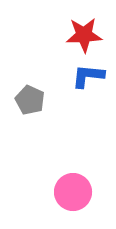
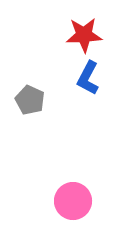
blue L-shape: moved 2 px down; rotated 68 degrees counterclockwise
pink circle: moved 9 px down
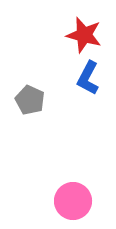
red star: rotated 18 degrees clockwise
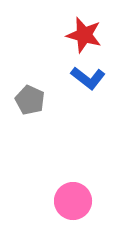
blue L-shape: rotated 80 degrees counterclockwise
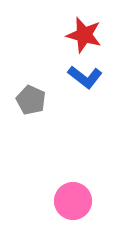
blue L-shape: moved 3 px left, 1 px up
gray pentagon: moved 1 px right
